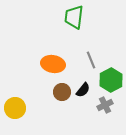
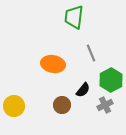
gray line: moved 7 px up
brown circle: moved 13 px down
yellow circle: moved 1 px left, 2 px up
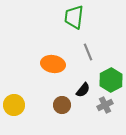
gray line: moved 3 px left, 1 px up
yellow circle: moved 1 px up
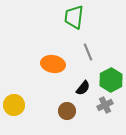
black semicircle: moved 2 px up
brown circle: moved 5 px right, 6 px down
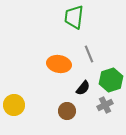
gray line: moved 1 px right, 2 px down
orange ellipse: moved 6 px right
green hexagon: rotated 10 degrees clockwise
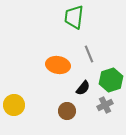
orange ellipse: moved 1 px left, 1 px down
